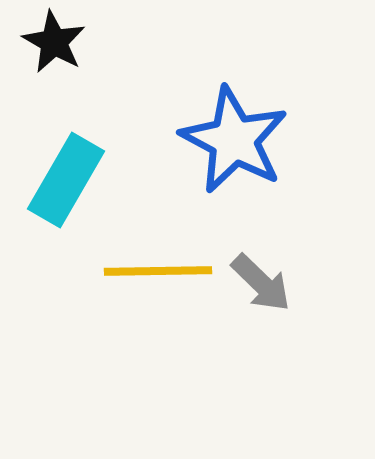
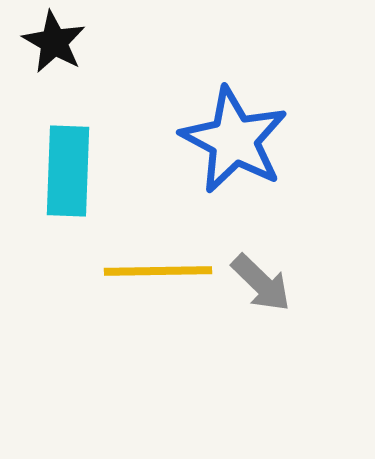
cyan rectangle: moved 2 px right, 9 px up; rotated 28 degrees counterclockwise
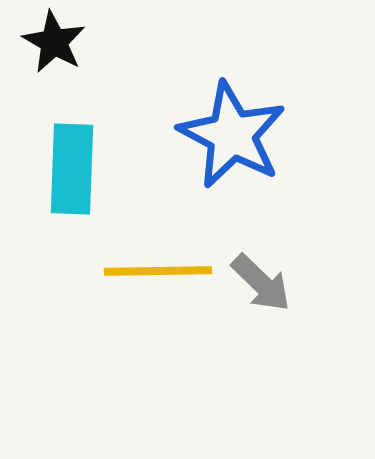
blue star: moved 2 px left, 5 px up
cyan rectangle: moved 4 px right, 2 px up
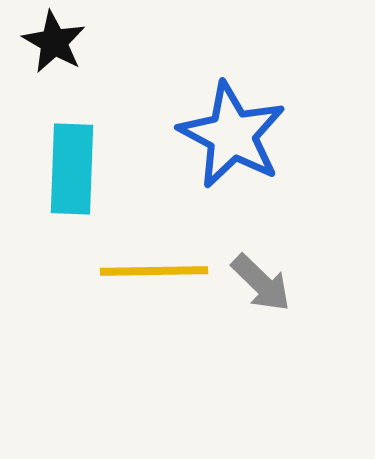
yellow line: moved 4 px left
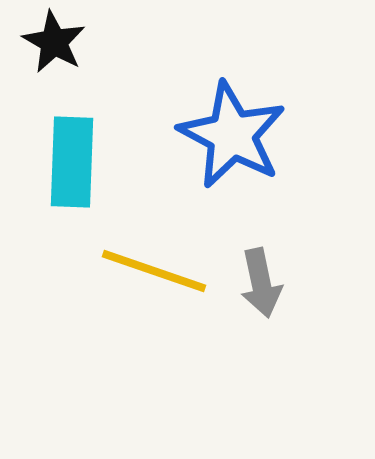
cyan rectangle: moved 7 px up
yellow line: rotated 20 degrees clockwise
gray arrow: rotated 34 degrees clockwise
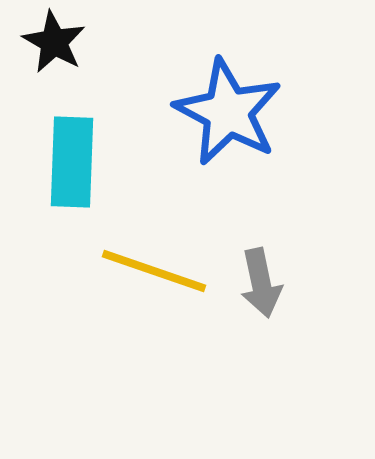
blue star: moved 4 px left, 23 px up
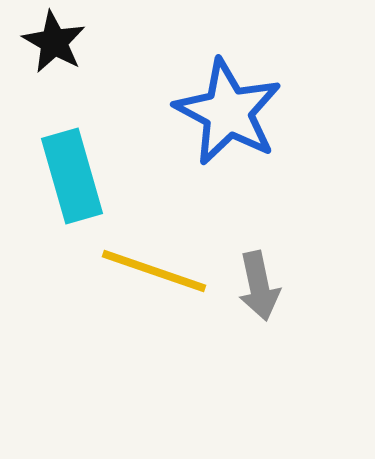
cyan rectangle: moved 14 px down; rotated 18 degrees counterclockwise
gray arrow: moved 2 px left, 3 px down
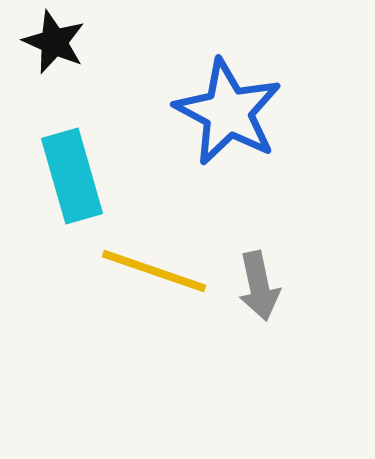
black star: rotated 6 degrees counterclockwise
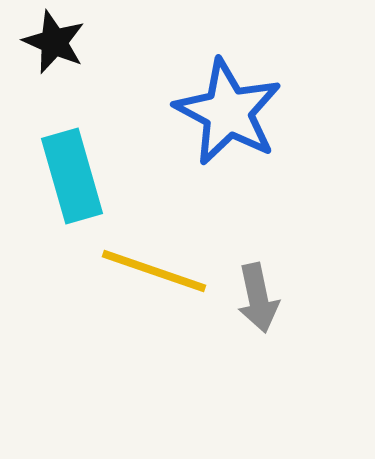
gray arrow: moved 1 px left, 12 px down
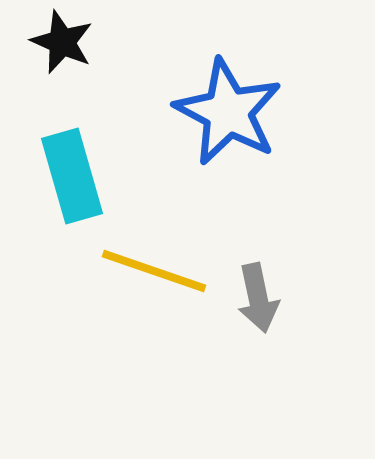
black star: moved 8 px right
